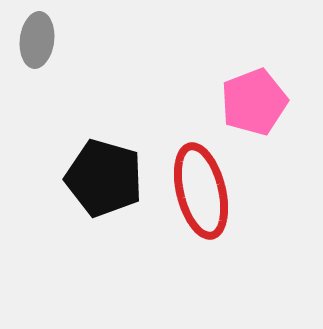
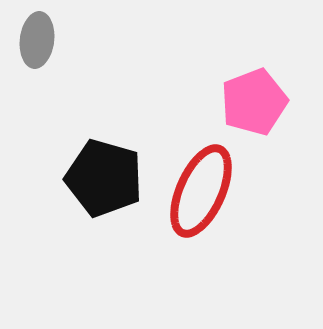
red ellipse: rotated 38 degrees clockwise
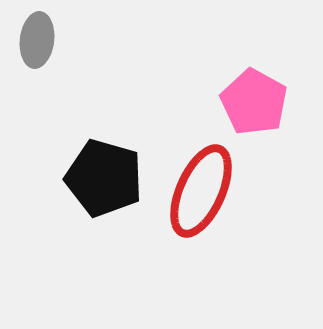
pink pentagon: rotated 22 degrees counterclockwise
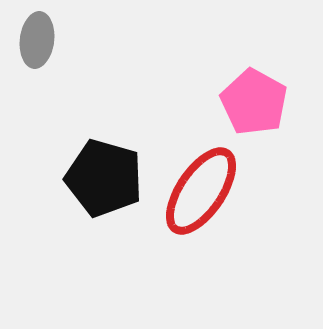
red ellipse: rotated 10 degrees clockwise
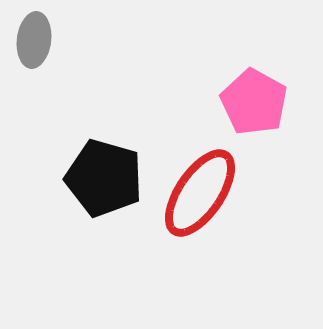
gray ellipse: moved 3 px left
red ellipse: moved 1 px left, 2 px down
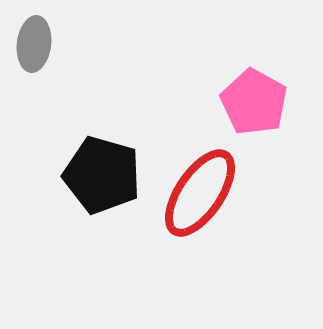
gray ellipse: moved 4 px down
black pentagon: moved 2 px left, 3 px up
